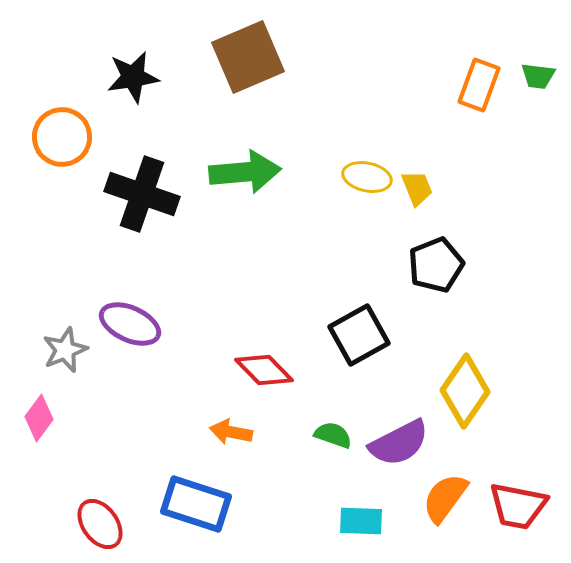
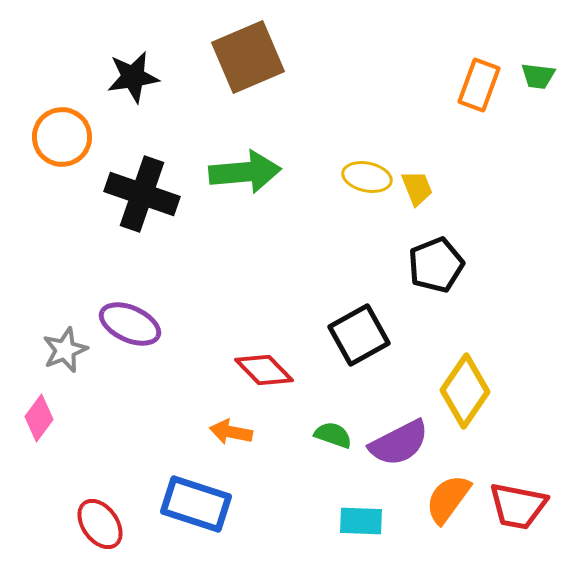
orange semicircle: moved 3 px right, 1 px down
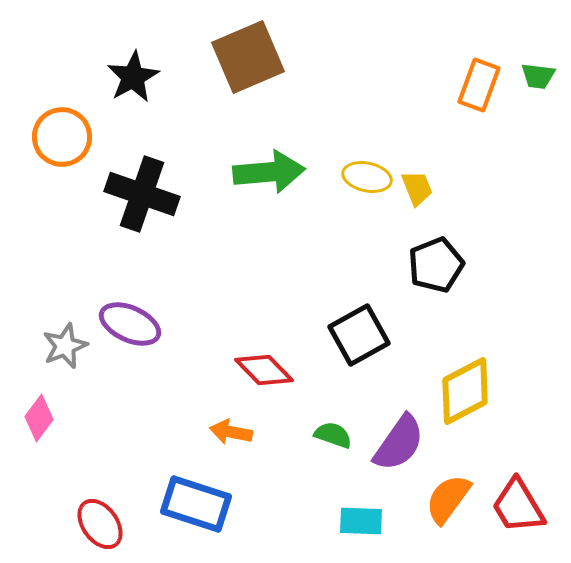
black star: rotated 20 degrees counterclockwise
green arrow: moved 24 px right
gray star: moved 4 px up
yellow diamond: rotated 28 degrees clockwise
purple semicircle: rotated 28 degrees counterclockwise
red trapezoid: rotated 48 degrees clockwise
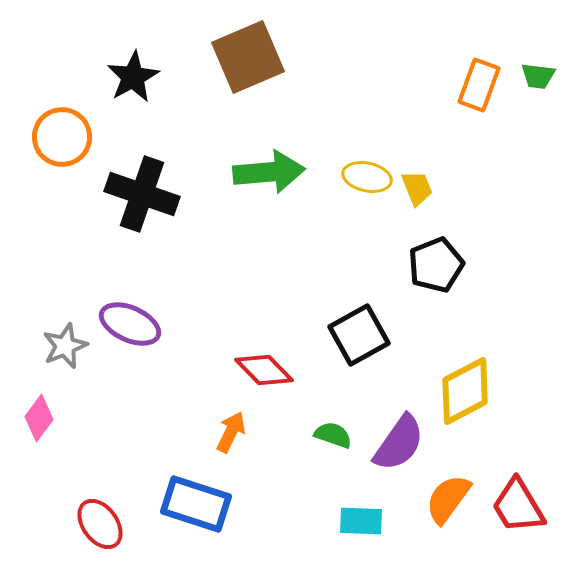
orange arrow: rotated 105 degrees clockwise
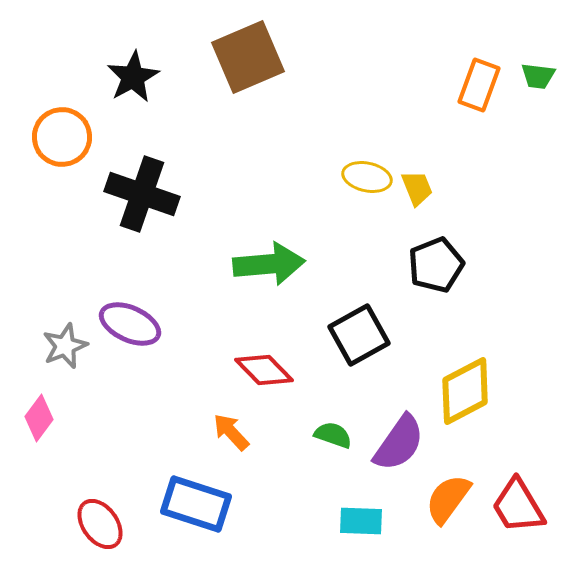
green arrow: moved 92 px down
orange arrow: rotated 69 degrees counterclockwise
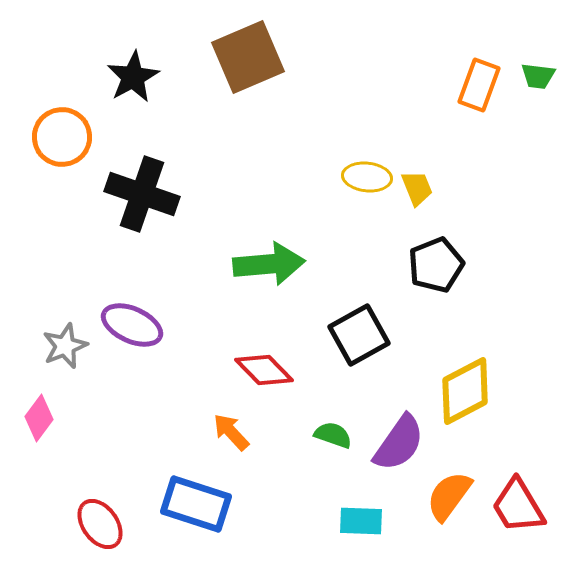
yellow ellipse: rotated 6 degrees counterclockwise
purple ellipse: moved 2 px right, 1 px down
orange semicircle: moved 1 px right, 3 px up
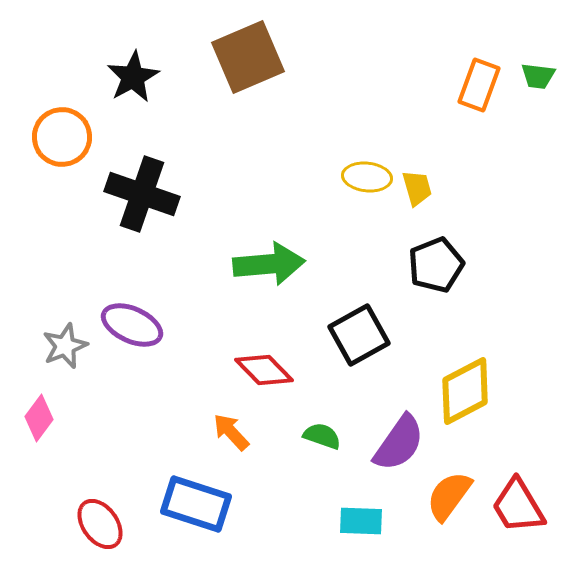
yellow trapezoid: rotated 6 degrees clockwise
green semicircle: moved 11 px left, 1 px down
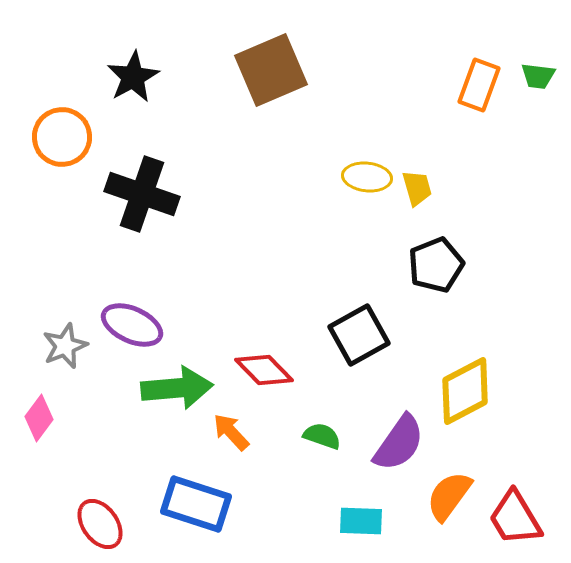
brown square: moved 23 px right, 13 px down
green arrow: moved 92 px left, 124 px down
red trapezoid: moved 3 px left, 12 px down
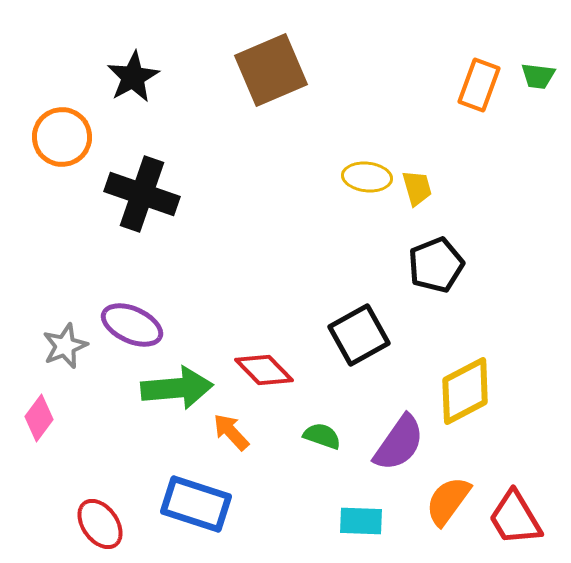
orange semicircle: moved 1 px left, 5 px down
